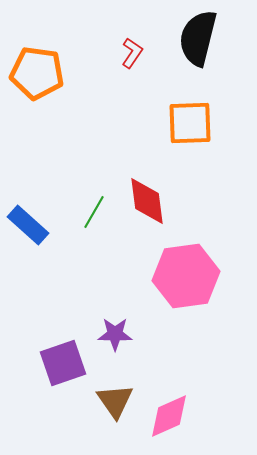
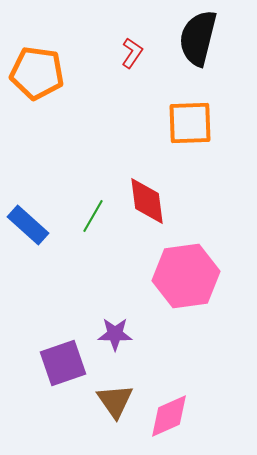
green line: moved 1 px left, 4 px down
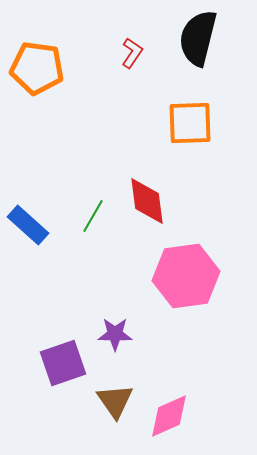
orange pentagon: moved 5 px up
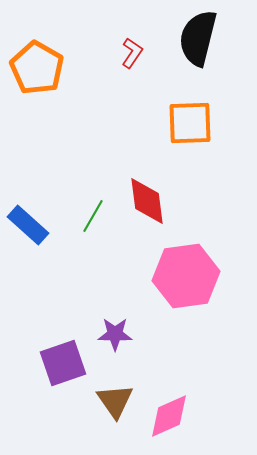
orange pentagon: rotated 22 degrees clockwise
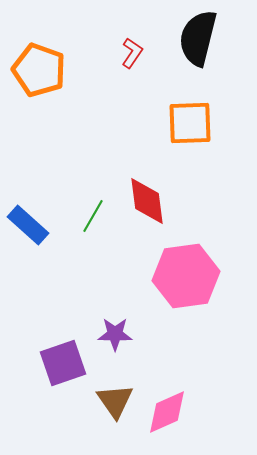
orange pentagon: moved 2 px right, 2 px down; rotated 10 degrees counterclockwise
pink diamond: moved 2 px left, 4 px up
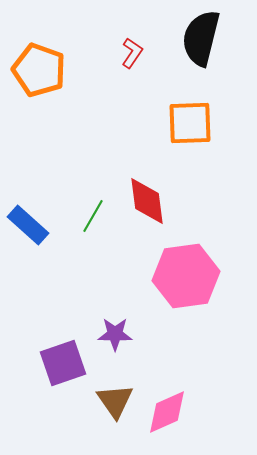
black semicircle: moved 3 px right
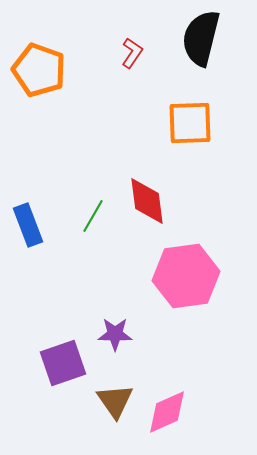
blue rectangle: rotated 27 degrees clockwise
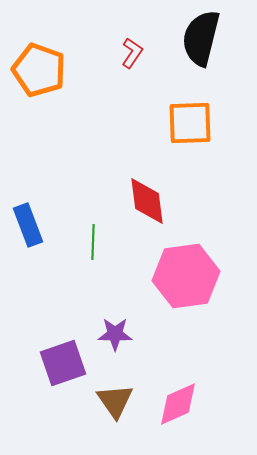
green line: moved 26 px down; rotated 28 degrees counterclockwise
pink diamond: moved 11 px right, 8 px up
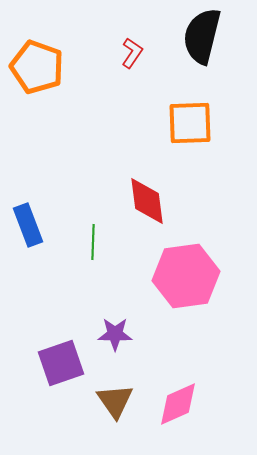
black semicircle: moved 1 px right, 2 px up
orange pentagon: moved 2 px left, 3 px up
purple square: moved 2 px left
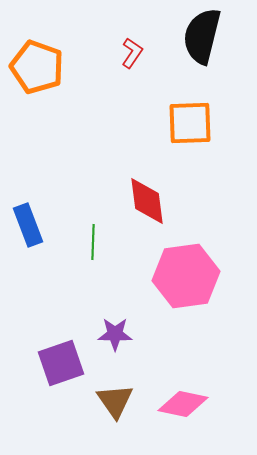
pink diamond: moved 5 px right; rotated 36 degrees clockwise
